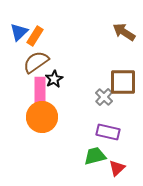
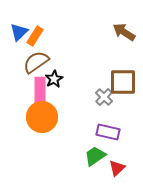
green trapezoid: rotated 20 degrees counterclockwise
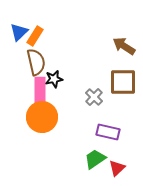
brown arrow: moved 14 px down
brown semicircle: rotated 112 degrees clockwise
black star: rotated 18 degrees clockwise
gray cross: moved 10 px left
green trapezoid: moved 3 px down
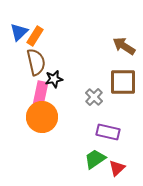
pink rectangle: moved 4 px down; rotated 12 degrees clockwise
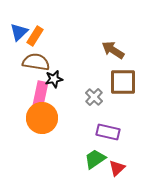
brown arrow: moved 11 px left, 4 px down
brown semicircle: rotated 68 degrees counterclockwise
orange circle: moved 1 px down
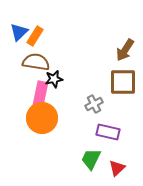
brown arrow: moved 12 px right; rotated 90 degrees counterclockwise
gray cross: moved 7 px down; rotated 18 degrees clockwise
green trapezoid: moved 4 px left; rotated 30 degrees counterclockwise
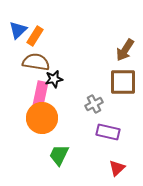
blue triangle: moved 1 px left, 2 px up
green trapezoid: moved 32 px left, 4 px up
